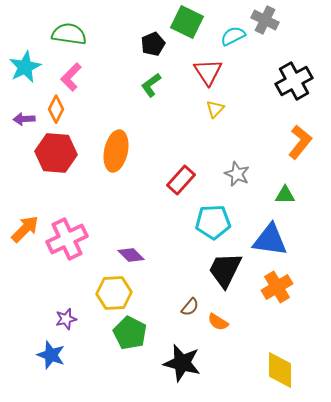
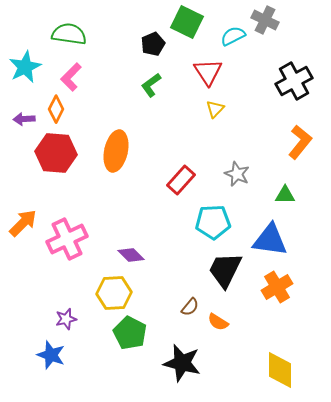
orange arrow: moved 2 px left, 6 px up
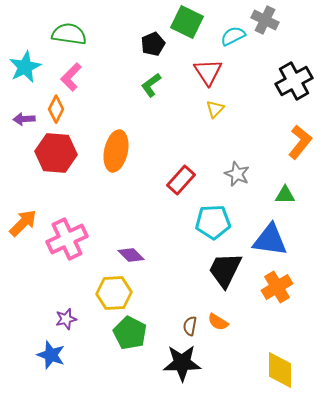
brown semicircle: moved 19 px down; rotated 150 degrees clockwise
black star: rotated 15 degrees counterclockwise
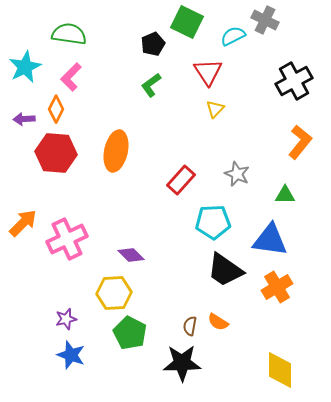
black trapezoid: rotated 81 degrees counterclockwise
blue star: moved 20 px right
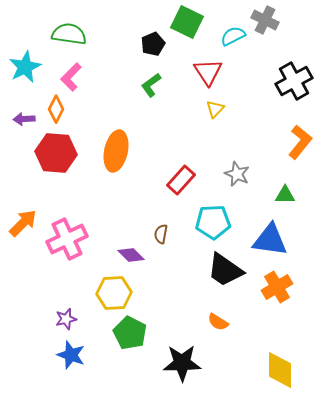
brown semicircle: moved 29 px left, 92 px up
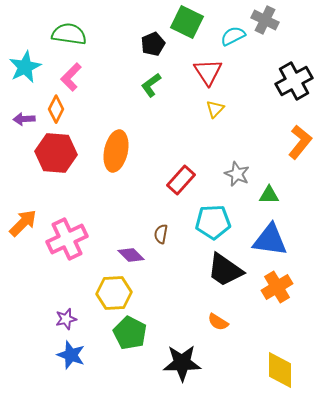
green triangle: moved 16 px left
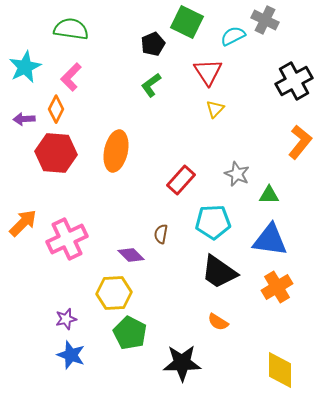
green semicircle: moved 2 px right, 5 px up
black trapezoid: moved 6 px left, 2 px down
